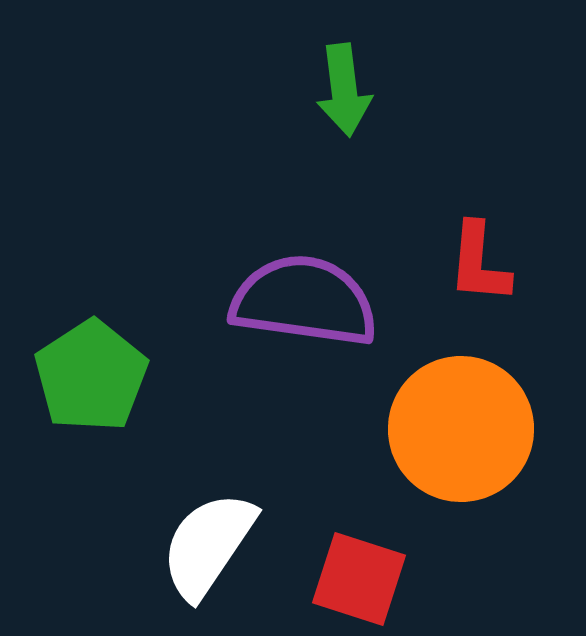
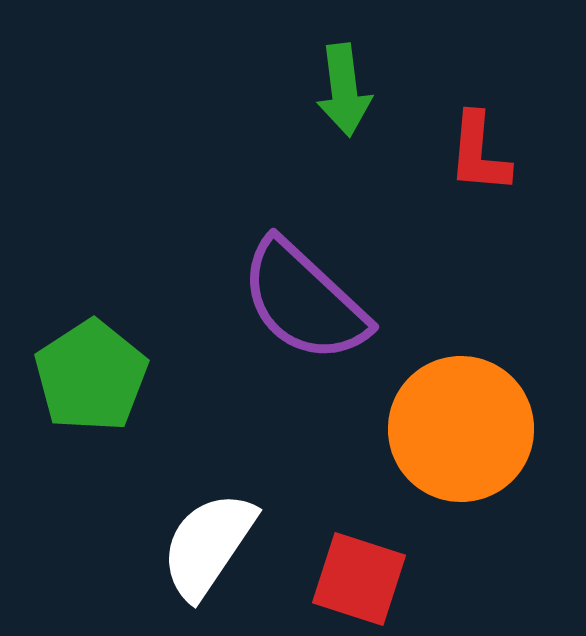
red L-shape: moved 110 px up
purple semicircle: rotated 145 degrees counterclockwise
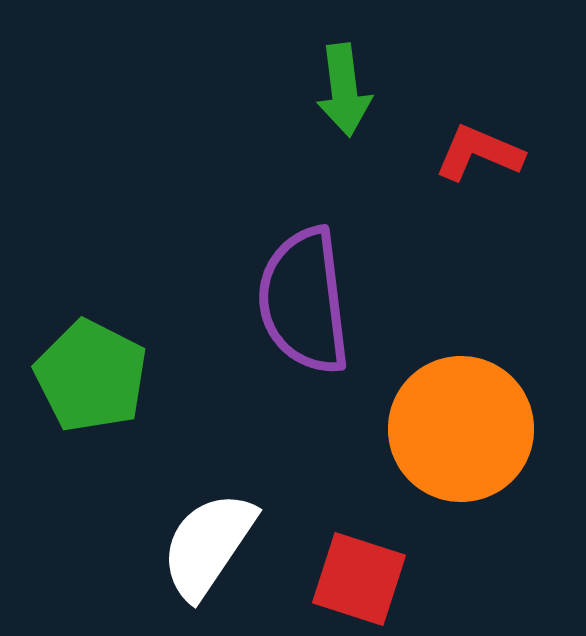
red L-shape: rotated 108 degrees clockwise
purple semicircle: rotated 40 degrees clockwise
green pentagon: rotated 12 degrees counterclockwise
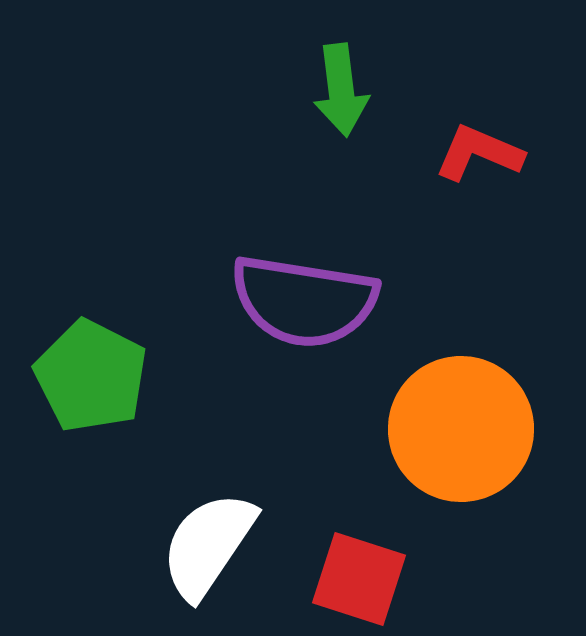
green arrow: moved 3 px left
purple semicircle: rotated 74 degrees counterclockwise
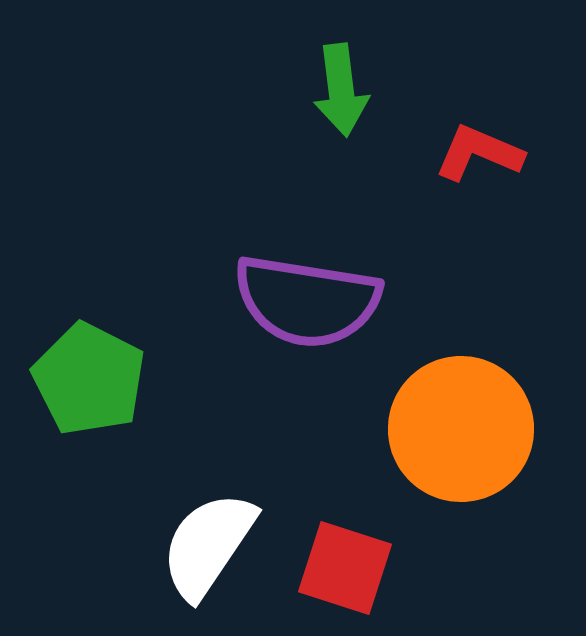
purple semicircle: moved 3 px right
green pentagon: moved 2 px left, 3 px down
red square: moved 14 px left, 11 px up
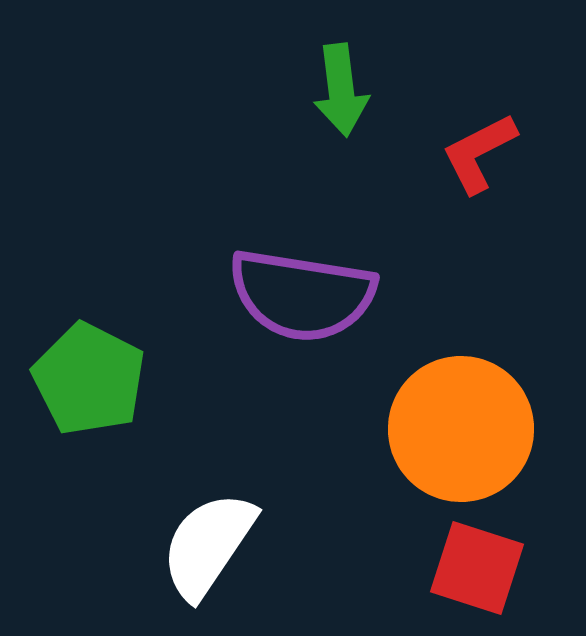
red L-shape: rotated 50 degrees counterclockwise
purple semicircle: moved 5 px left, 6 px up
red square: moved 132 px right
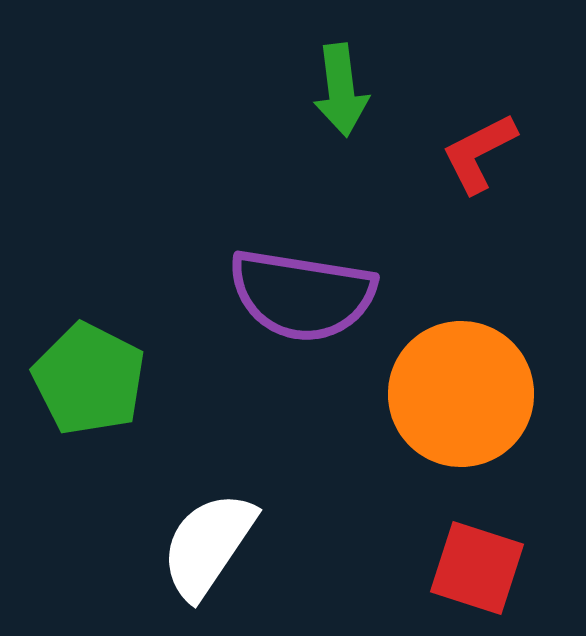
orange circle: moved 35 px up
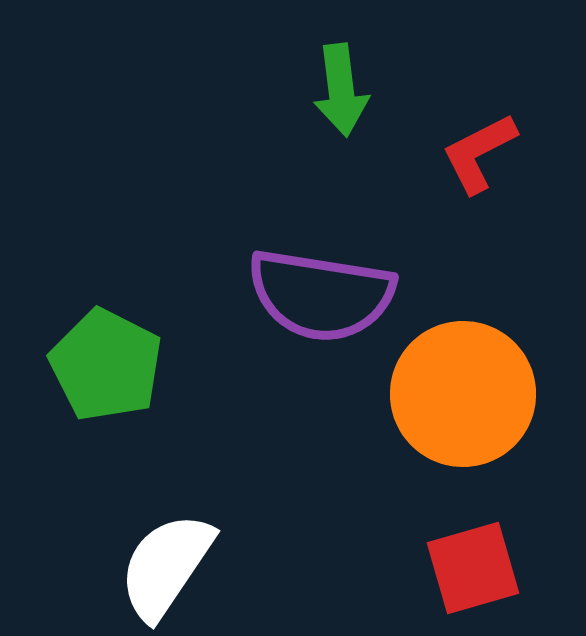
purple semicircle: moved 19 px right
green pentagon: moved 17 px right, 14 px up
orange circle: moved 2 px right
white semicircle: moved 42 px left, 21 px down
red square: moved 4 px left; rotated 34 degrees counterclockwise
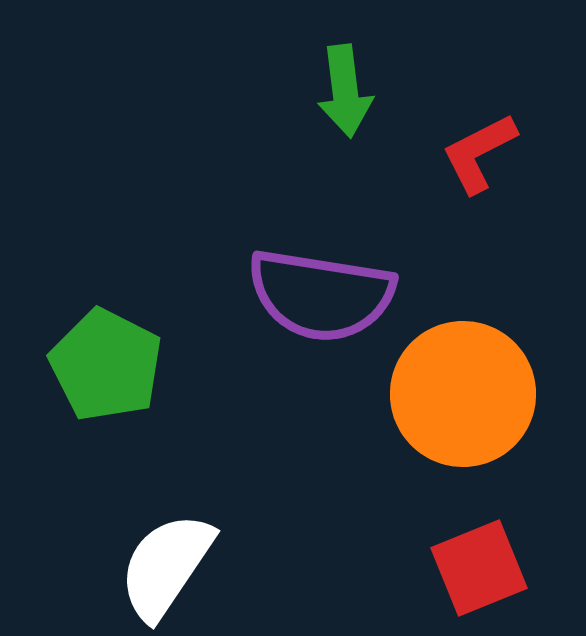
green arrow: moved 4 px right, 1 px down
red square: moved 6 px right; rotated 6 degrees counterclockwise
